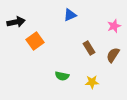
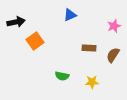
brown rectangle: rotated 56 degrees counterclockwise
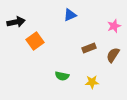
brown rectangle: rotated 24 degrees counterclockwise
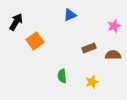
black arrow: rotated 48 degrees counterclockwise
brown semicircle: rotated 56 degrees clockwise
green semicircle: rotated 72 degrees clockwise
yellow star: rotated 16 degrees counterclockwise
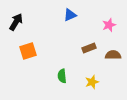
pink star: moved 5 px left, 1 px up
orange square: moved 7 px left, 10 px down; rotated 18 degrees clockwise
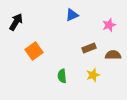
blue triangle: moved 2 px right
orange square: moved 6 px right; rotated 18 degrees counterclockwise
yellow star: moved 1 px right, 7 px up
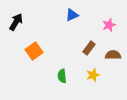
brown rectangle: rotated 32 degrees counterclockwise
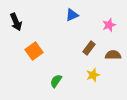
black arrow: rotated 126 degrees clockwise
green semicircle: moved 6 px left, 5 px down; rotated 40 degrees clockwise
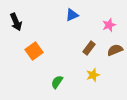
brown semicircle: moved 2 px right, 5 px up; rotated 21 degrees counterclockwise
green semicircle: moved 1 px right, 1 px down
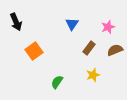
blue triangle: moved 9 px down; rotated 32 degrees counterclockwise
pink star: moved 1 px left, 2 px down
